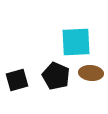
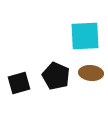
cyan square: moved 9 px right, 6 px up
black square: moved 2 px right, 3 px down
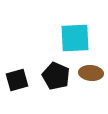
cyan square: moved 10 px left, 2 px down
black square: moved 2 px left, 3 px up
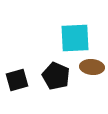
brown ellipse: moved 1 px right, 6 px up
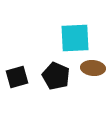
brown ellipse: moved 1 px right, 1 px down
black square: moved 3 px up
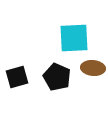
cyan square: moved 1 px left
black pentagon: moved 1 px right, 1 px down
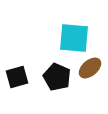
cyan square: rotated 8 degrees clockwise
brown ellipse: moved 3 px left; rotated 45 degrees counterclockwise
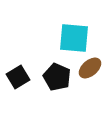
black square: moved 1 px right; rotated 15 degrees counterclockwise
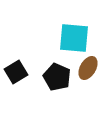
brown ellipse: moved 2 px left; rotated 20 degrees counterclockwise
black square: moved 2 px left, 5 px up
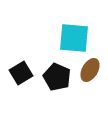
brown ellipse: moved 2 px right, 2 px down
black square: moved 5 px right, 1 px down
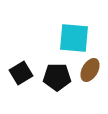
black pentagon: rotated 24 degrees counterclockwise
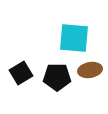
brown ellipse: rotated 50 degrees clockwise
